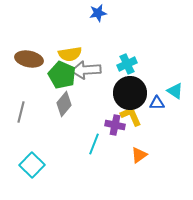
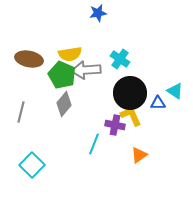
cyan cross: moved 7 px left, 5 px up; rotated 30 degrees counterclockwise
blue triangle: moved 1 px right
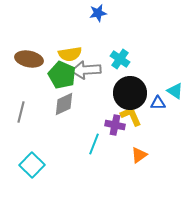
gray diamond: rotated 25 degrees clockwise
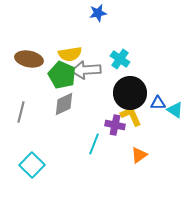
cyan triangle: moved 19 px down
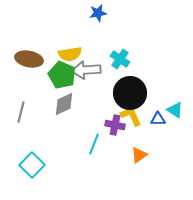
blue triangle: moved 16 px down
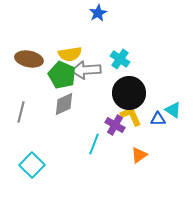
blue star: rotated 18 degrees counterclockwise
black circle: moved 1 px left
cyan triangle: moved 2 px left
purple cross: rotated 18 degrees clockwise
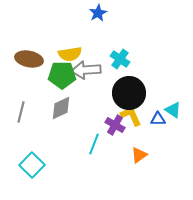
green pentagon: rotated 24 degrees counterclockwise
gray diamond: moved 3 px left, 4 px down
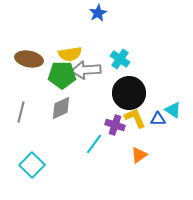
yellow L-shape: moved 4 px right, 2 px down
purple cross: rotated 12 degrees counterclockwise
cyan line: rotated 15 degrees clockwise
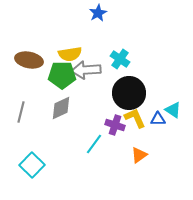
brown ellipse: moved 1 px down
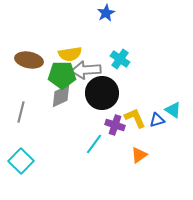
blue star: moved 8 px right
black circle: moved 27 px left
gray diamond: moved 12 px up
blue triangle: moved 1 px left, 1 px down; rotated 14 degrees counterclockwise
cyan square: moved 11 px left, 4 px up
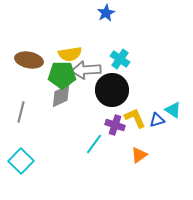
black circle: moved 10 px right, 3 px up
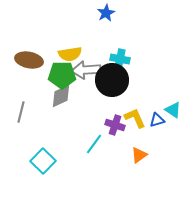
cyan cross: rotated 24 degrees counterclockwise
black circle: moved 10 px up
cyan square: moved 22 px right
